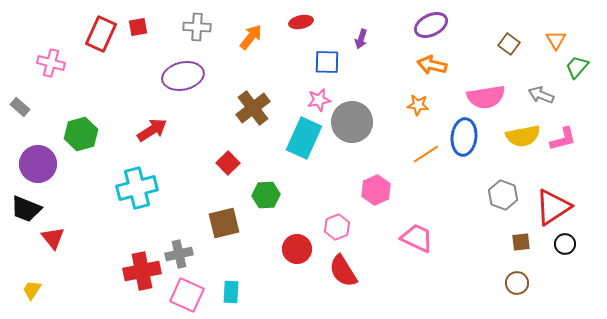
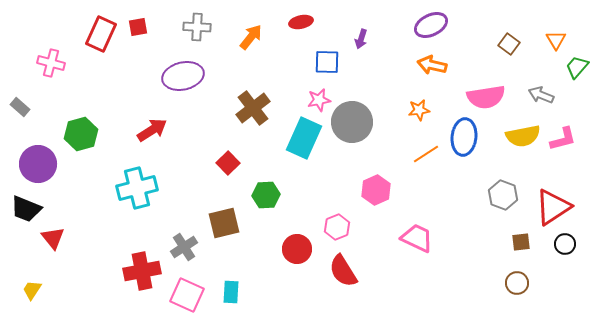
orange star at (418, 105): moved 1 px right, 5 px down; rotated 15 degrees counterclockwise
gray cross at (179, 254): moved 5 px right, 7 px up; rotated 20 degrees counterclockwise
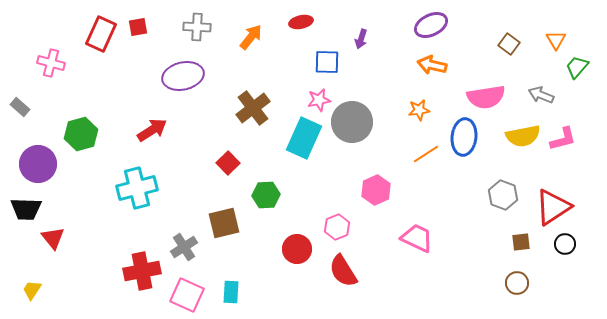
black trapezoid at (26, 209): rotated 20 degrees counterclockwise
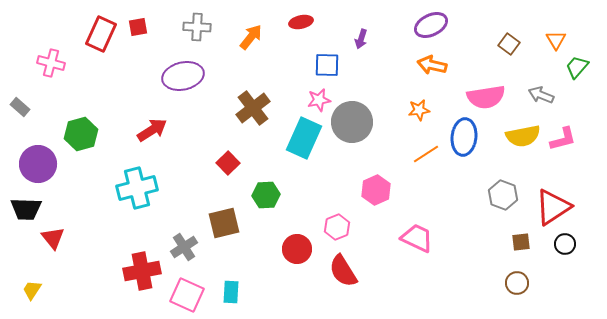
blue square at (327, 62): moved 3 px down
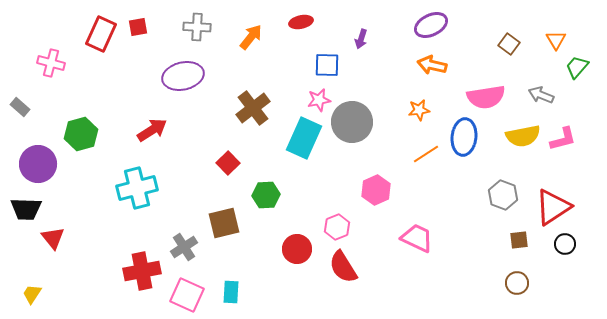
brown square at (521, 242): moved 2 px left, 2 px up
red semicircle at (343, 271): moved 4 px up
yellow trapezoid at (32, 290): moved 4 px down
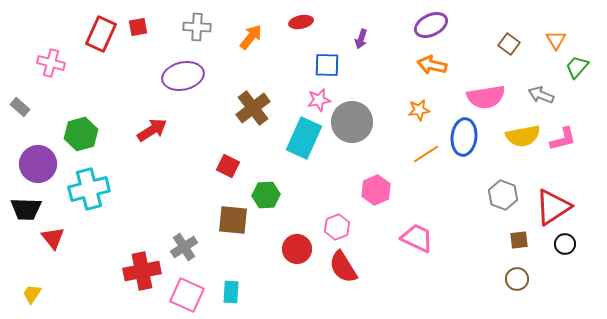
red square at (228, 163): moved 3 px down; rotated 20 degrees counterclockwise
cyan cross at (137, 188): moved 48 px left, 1 px down
brown square at (224, 223): moved 9 px right, 3 px up; rotated 20 degrees clockwise
brown circle at (517, 283): moved 4 px up
